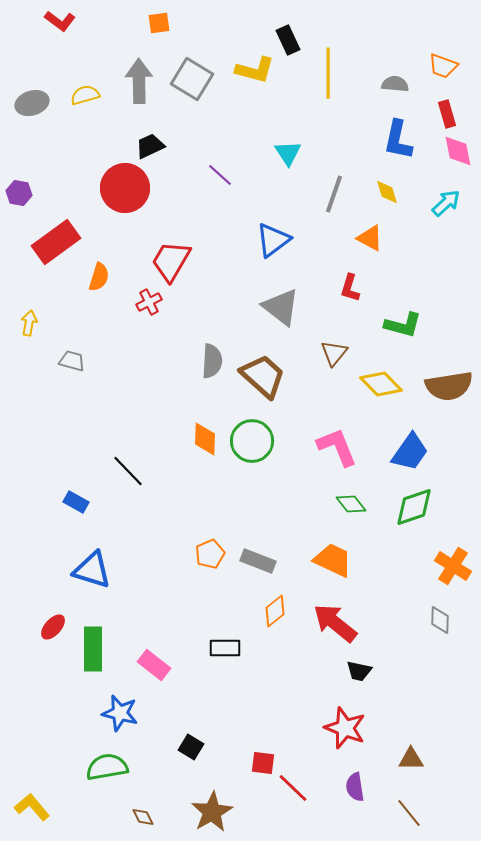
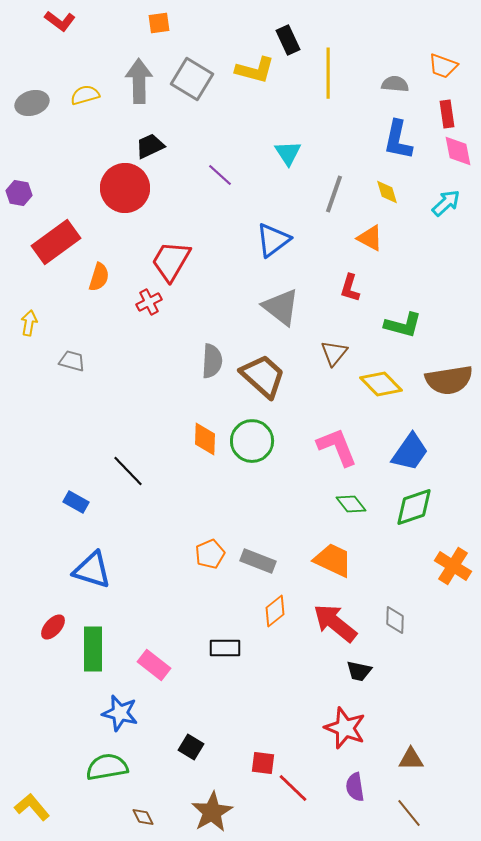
red rectangle at (447, 114): rotated 8 degrees clockwise
brown semicircle at (449, 386): moved 6 px up
gray diamond at (440, 620): moved 45 px left
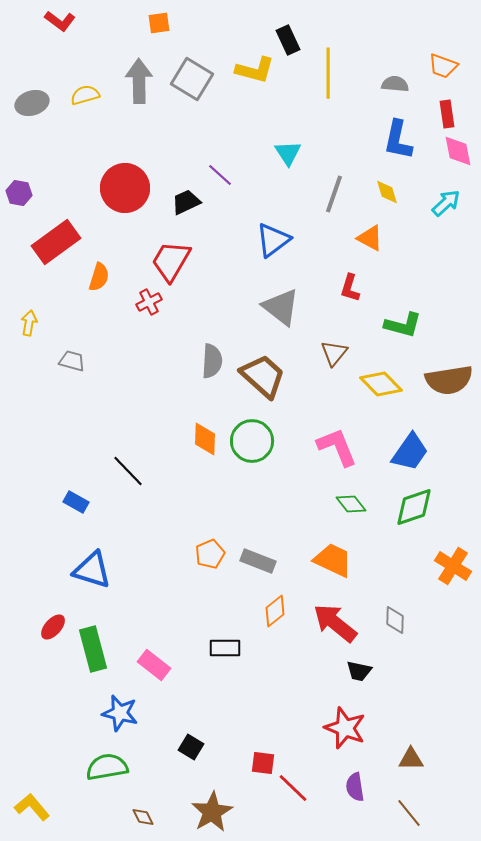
black trapezoid at (150, 146): moved 36 px right, 56 px down
green rectangle at (93, 649): rotated 15 degrees counterclockwise
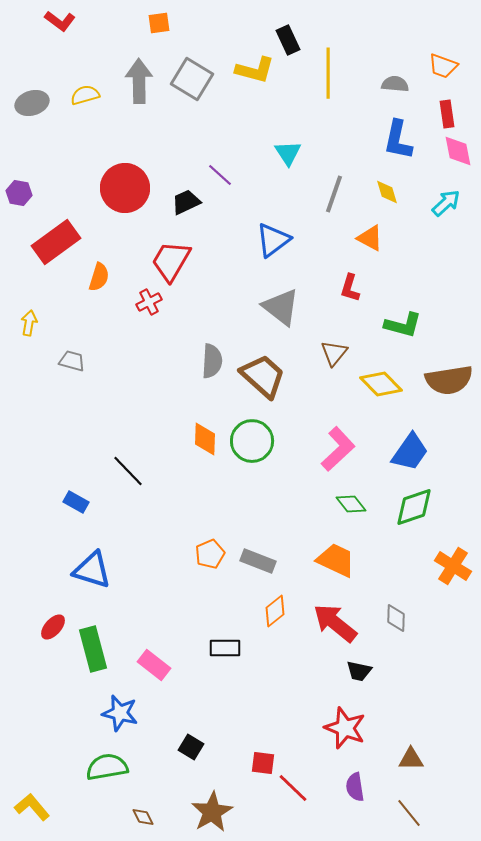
pink L-shape at (337, 447): moved 1 px right, 2 px down; rotated 69 degrees clockwise
orange trapezoid at (333, 560): moved 3 px right
gray diamond at (395, 620): moved 1 px right, 2 px up
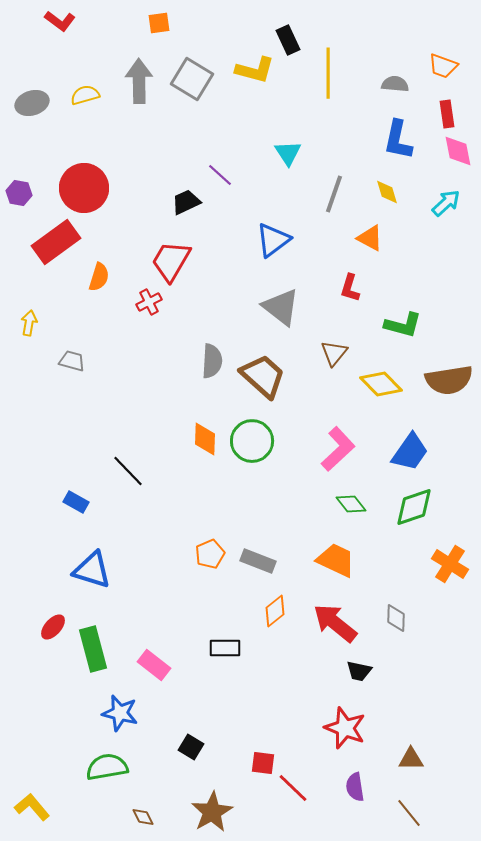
red circle at (125, 188): moved 41 px left
orange cross at (453, 566): moved 3 px left, 2 px up
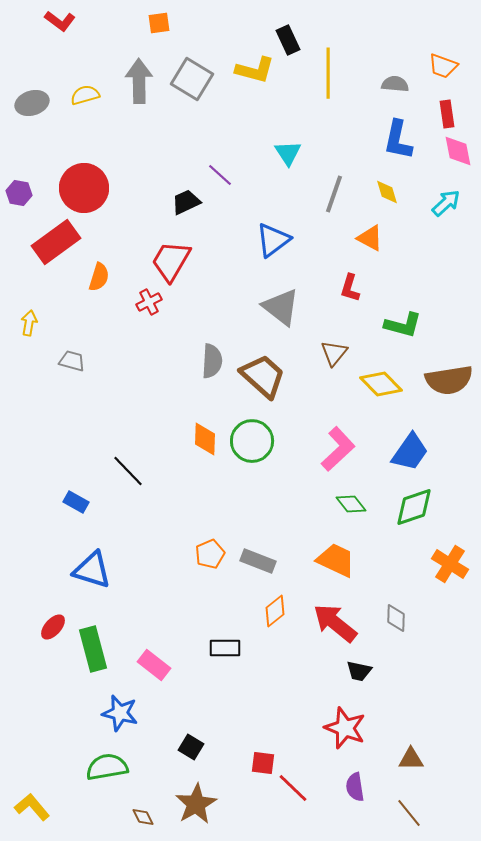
brown star at (212, 812): moved 16 px left, 8 px up
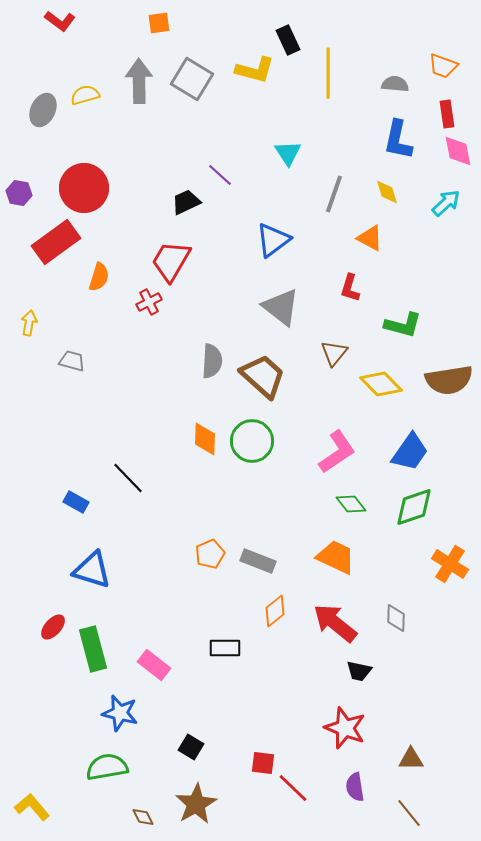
gray ellipse at (32, 103): moved 11 px right, 7 px down; rotated 48 degrees counterclockwise
pink L-shape at (338, 449): moved 1 px left, 3 px down; rotated 9 degrees clockwise
black line at (128, 471): moved 7 px down
orange trapezoid at (336, 560): moved 3 px up
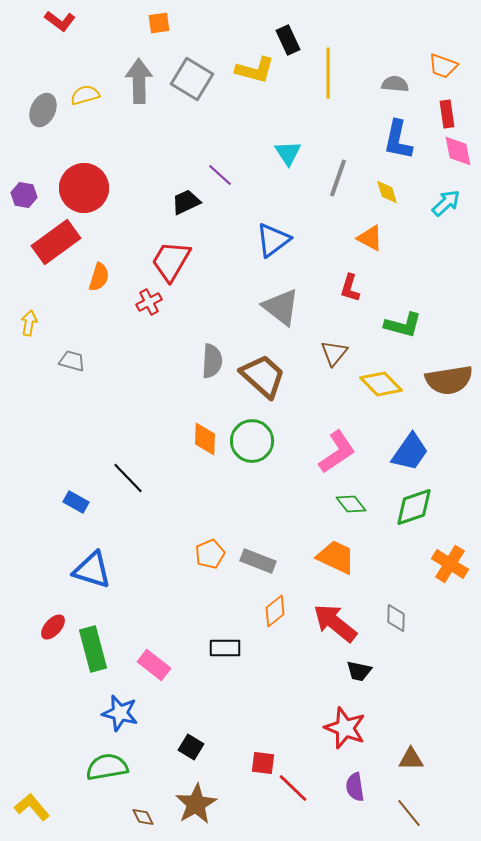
purple hexagon at (19, 193): moved 5 px right, 2 px down
gray line at (334, 194): moved 4 px right, 16 px up
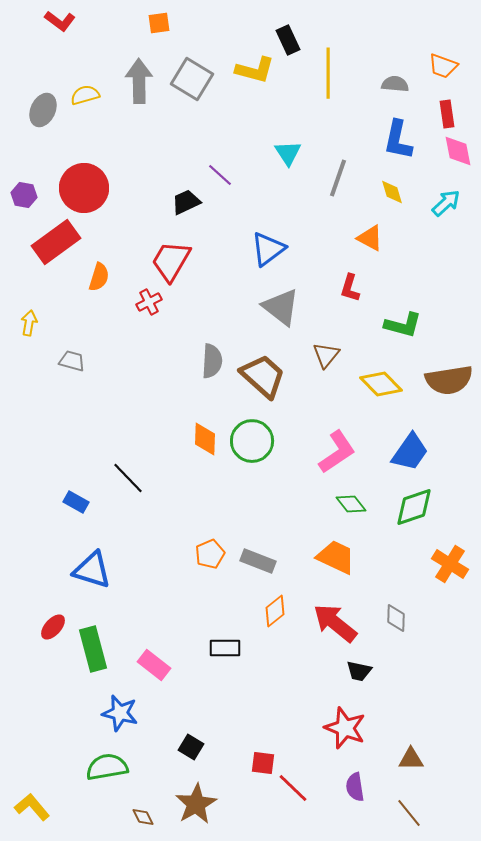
yellow diamond at (387, 192): moved 5 px right
blue triangle at (273, 240): moved 5 px left, 9 px down
brown triangle at (334, 353): moved 8 px left, 2 px down
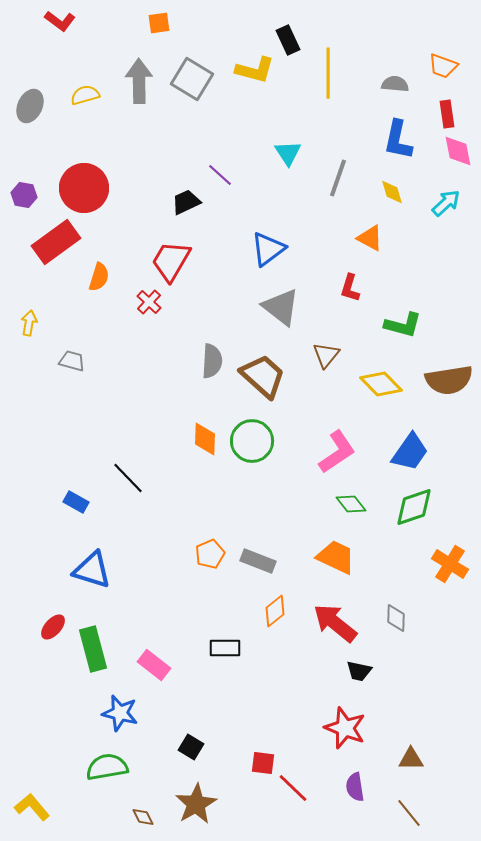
gray ellipse at (43, 110): moved 13 px left, 4 px up
red cross at (149, 302): rotated 20 degrees counterclockwise
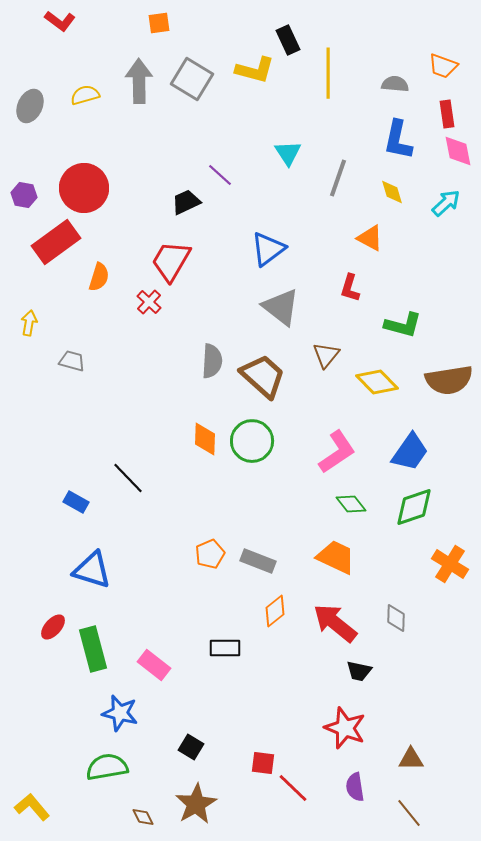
yellow diamond at (381, 384): moved 4 px left, 2 px up
